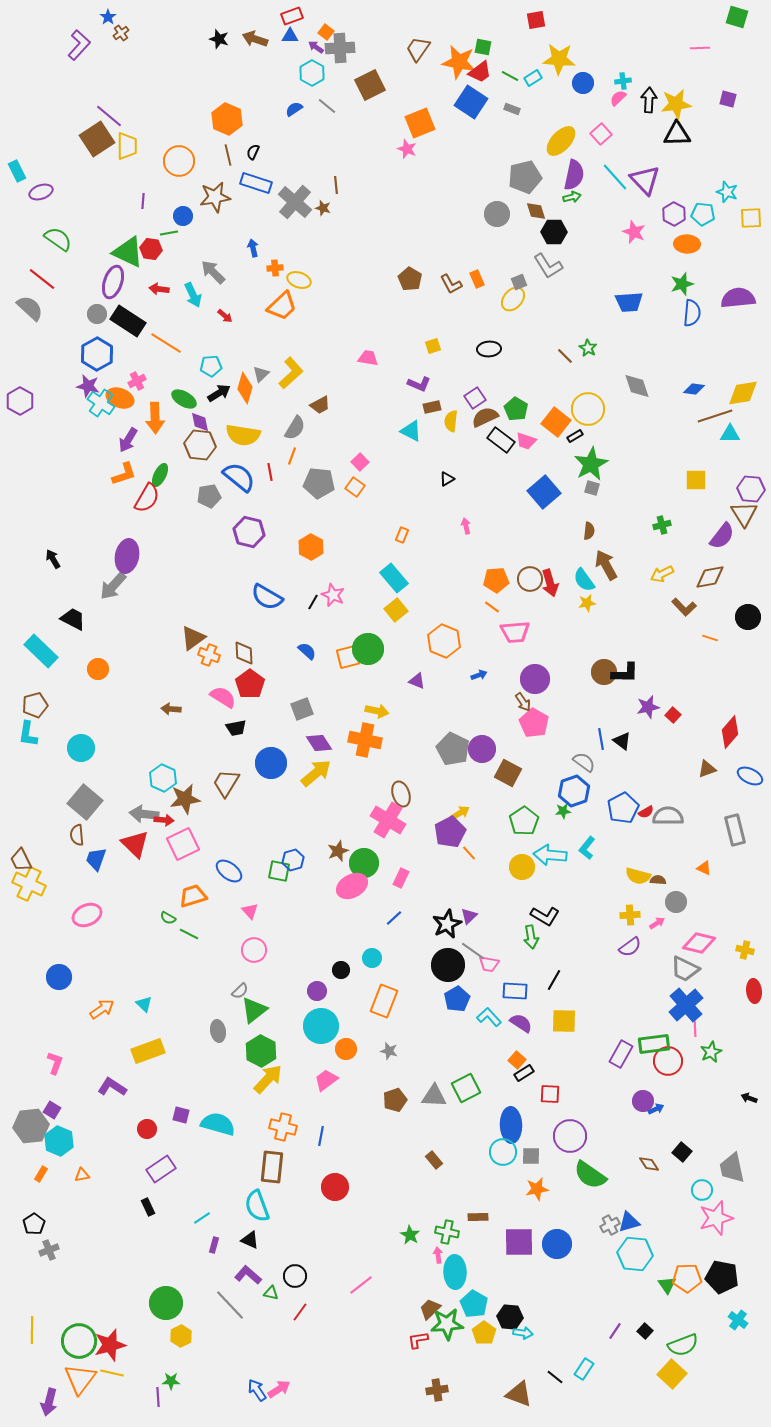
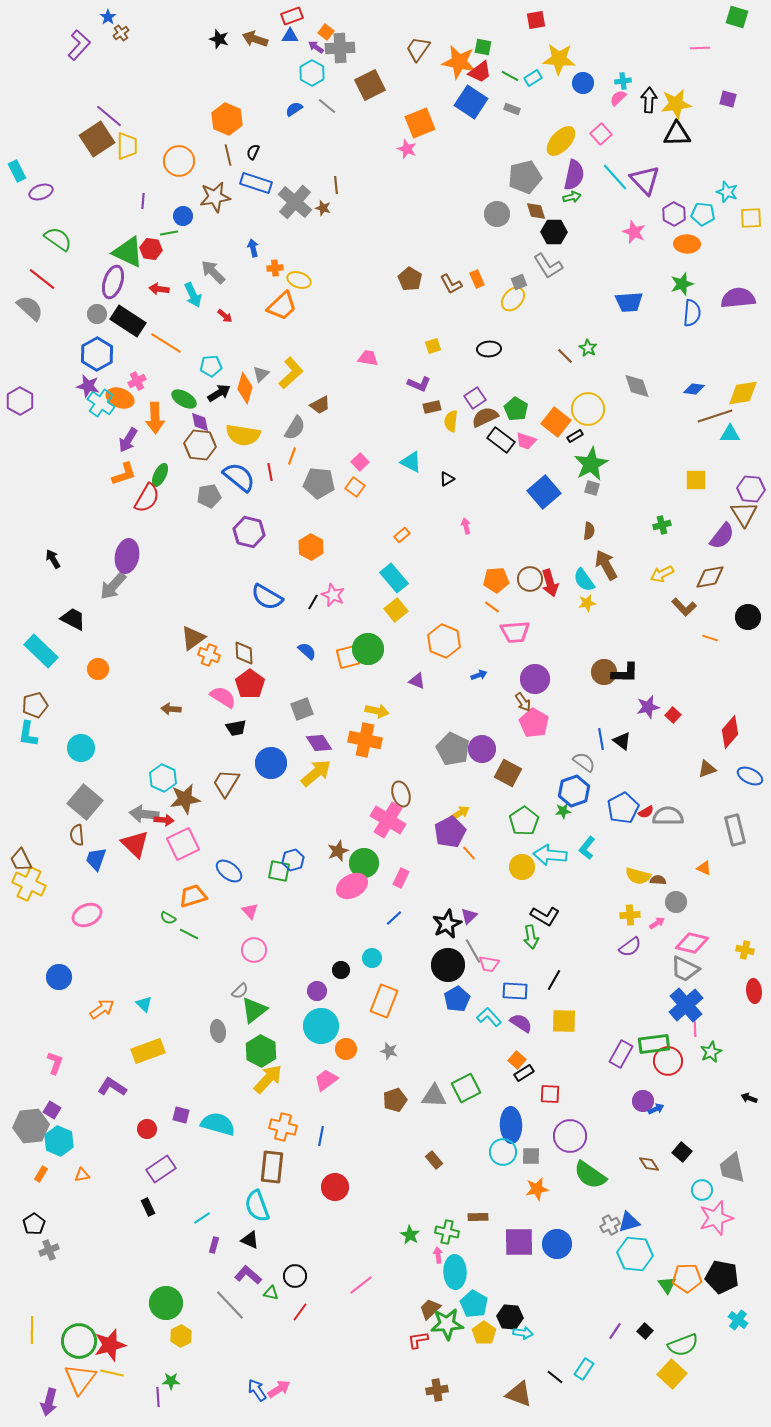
cyan triangle at (411, 431): moved 31 px down
orange rectangle at (402, 535): rotated 28 degrees clockwise
pink diamond at (699, 943): moved 7 px left
gray line at (473, 951): rotated 25 degrees clockwise
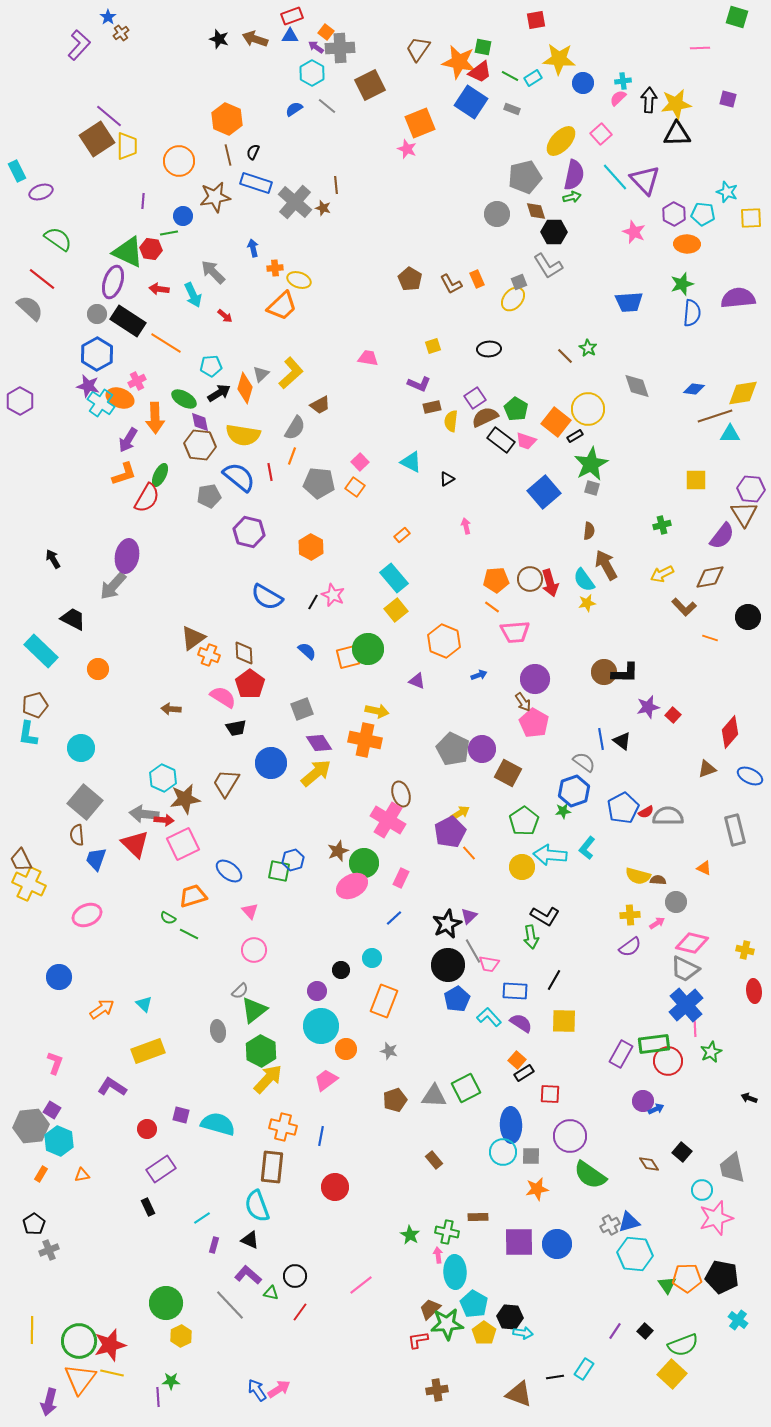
black line at (555, 1377): rotated 48 degrees counterclockwise
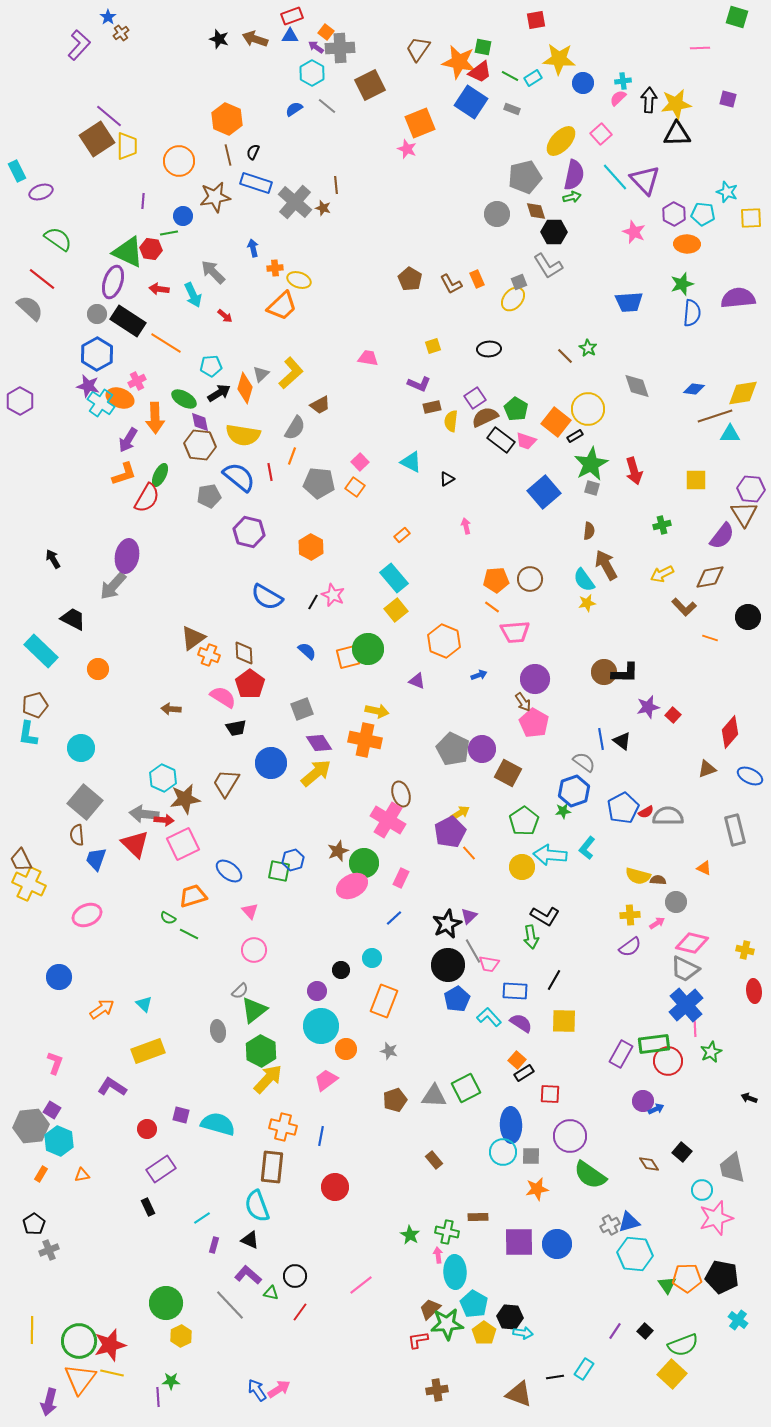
red arrow at (550, 583): moved 84 px right, 112 px up
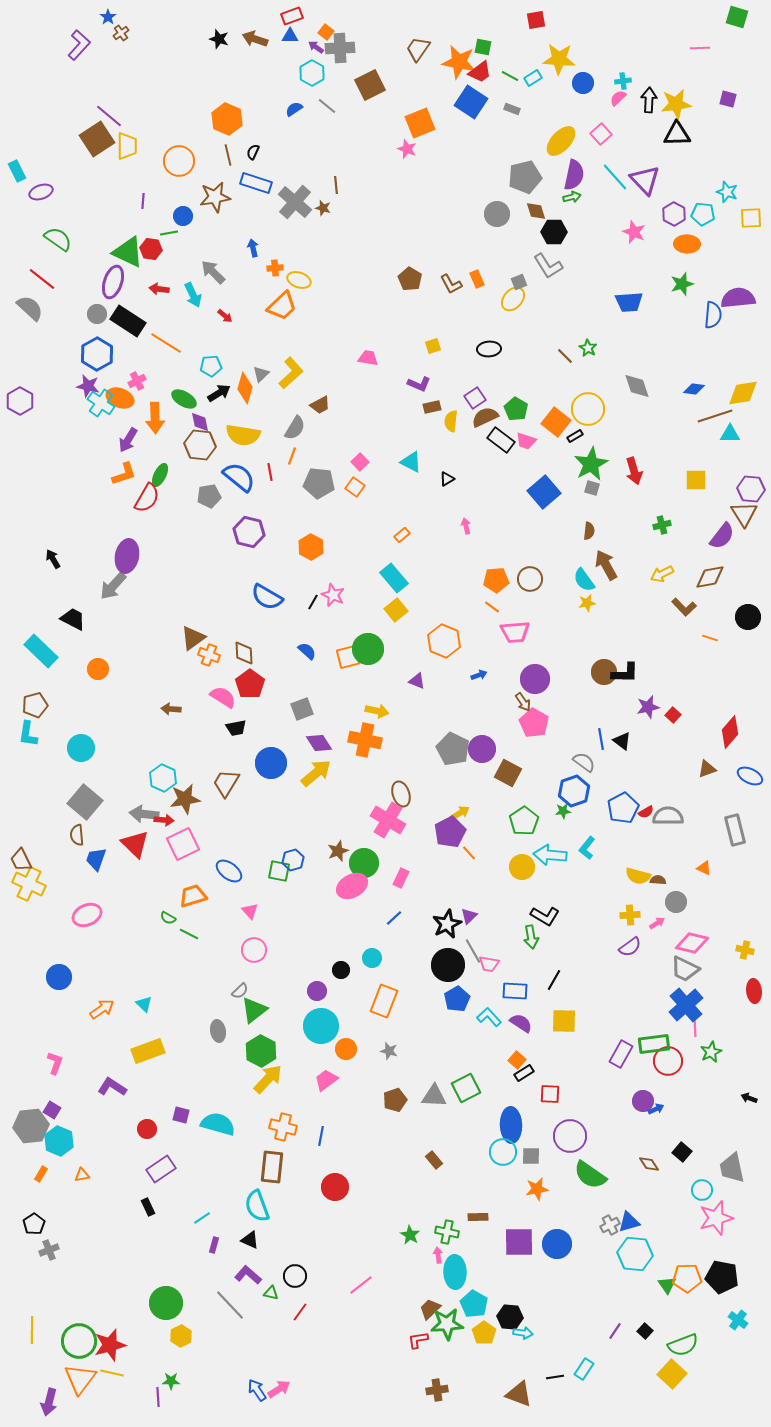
blue semicircle at (692, 313): moved 21 px right, 2 px down
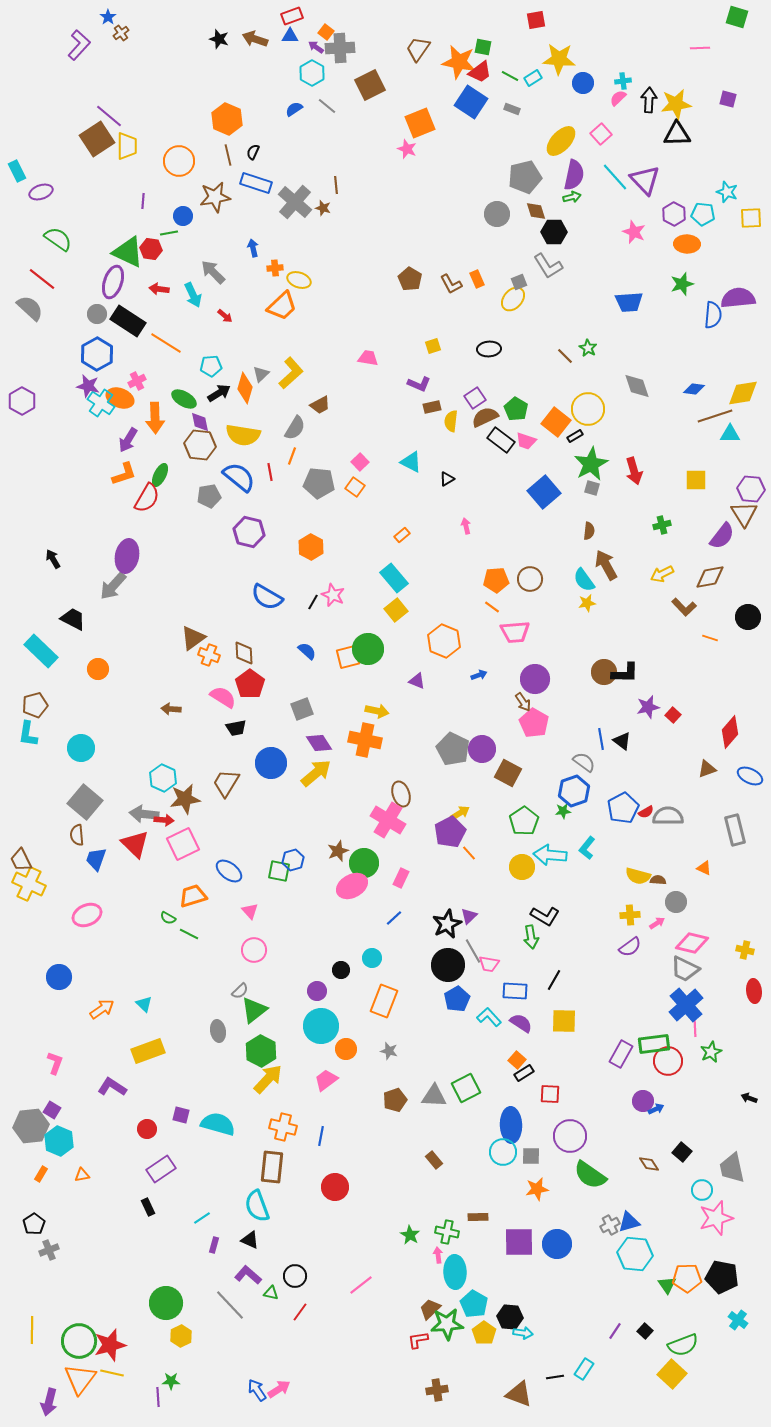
purple hexagon at (20, 401): moved 2 px right
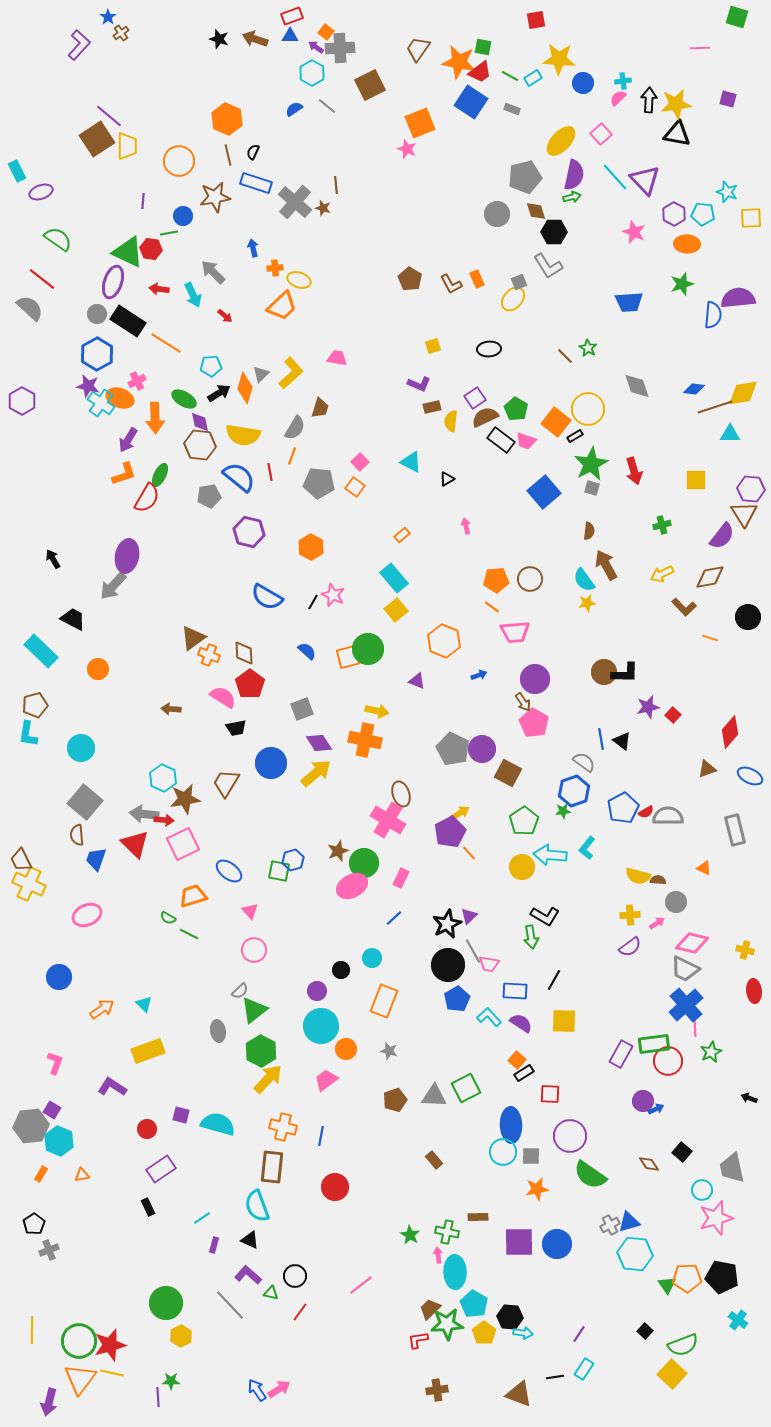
black triangle at (677, 134): rotated 12 degrees clockwise
pink trapezoid at (368, 358): moved 31 px left
brown trapezoid at (320, 405): moved 3 px down; rotated 45 degrees counterclockwise
brown line at (715, 416): moved 9 px up
purple line at (615, 1331): moved 36 px left, 3 px down
